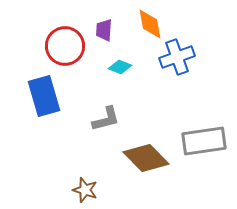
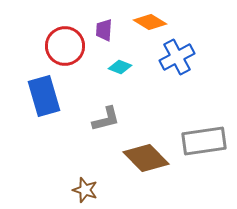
orange diamond: moved 2 px up; rotated 48 degrees counterclockwise
blue cross: rotated 8 degrees counterclockwise
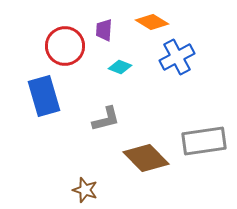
orange diamond: moved 2 px right
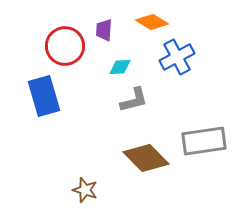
cyan diamond: rotated 25 degrees counterclockwise
gray L-shape: moved 28 px right, 19 px up
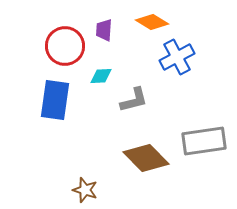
cyan diamond: moved 19 px left, 9 px down
blue rectangle: moved 11 px right, 4 px down; rotated 24 degrees clockwise
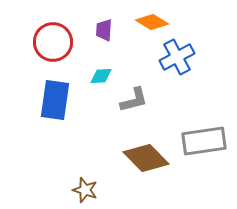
red circle: moved 12 px left, 4 px up
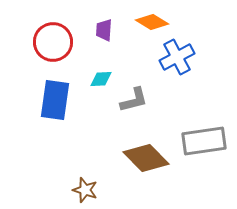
cyan diamond: moved 3 px down
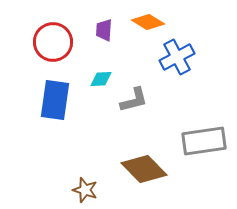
orange diamond: moved 4 px left
brown diamond: moved 2 px left, 11 px down
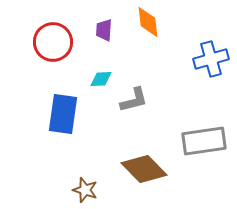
orange diamond: rotated 52 degrees clockwise
blue cross: moved 34 px right, 2 px down; rotated 12 degrees clockwise
blue rectangle: moved 8 px right, 14 px down
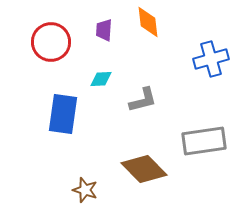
red circle: moved 2 px left
gray L-shape: moved 9 px right
